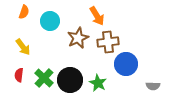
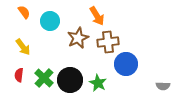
orange semicircle: rotated 56 degrees counterclockwise
gray semicircle: moved 10 px right
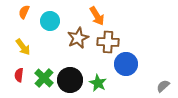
orange semicircle: rotated 120 degrees counterclockwise
brown cross: rotated 10 degrees clockwise
gray semicircle: rotated 136 degrees clockwise
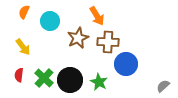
green star: moved 1 px right, 1 px up
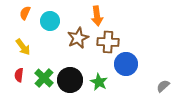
orange semicircle: moved 1 px right, 1 px down
orange arrow: rotated 24 degrees clockwise
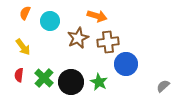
orange arrow: rotated 66 degrees counterclockwise
brown cross: rotated 10 degrees counterclockwise
black circle: moved 1 px right, 2 px down
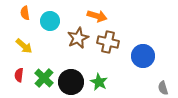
orange semicircle: rotated 32 degrees counterclockwise
brown cross: rotated 20 degrees clockwise
yellow arrow: moved 1 px right, 1 px up; rotated 12 degrees counterclockwise
blue circle: moved 17 px right, 8 px up
gray semicircle: moved 2 px down; rotated 64 degrees counterclockwise
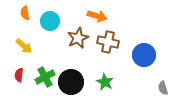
blue circle: moved 1 px right, 1 px up
green cross: moved 1 px right, 1 px up; rotated 18 degrees clockwise
green star: moved 6 px right
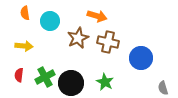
yellow arrow: rotated 36 degrees counterclockwise
blue circle: moved 3 px left, 3 px down
black circle: moved 1 px down
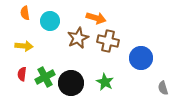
orange arrow: moved 1 px left, 2 px down
brown cross: moved 1 px up
red semicircle: moved 3 px right, 1 px up
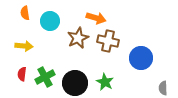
black circle: moved 4 px right
gray semicircle: rotated 16 degrees clockwise
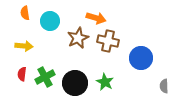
gray semicircle: moved 1 px right, 2 px up
